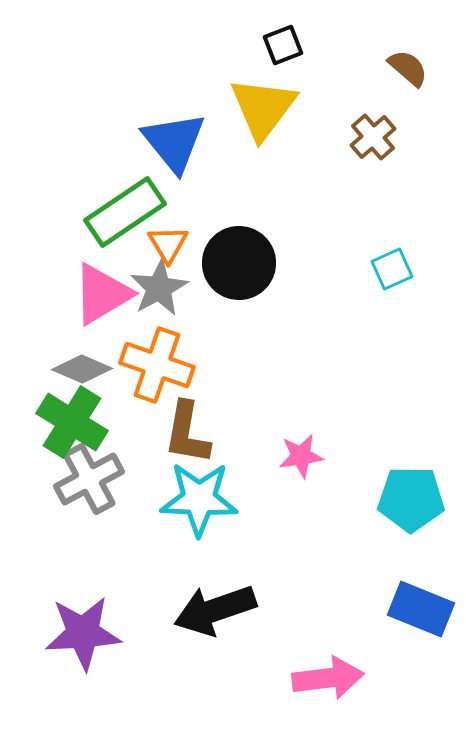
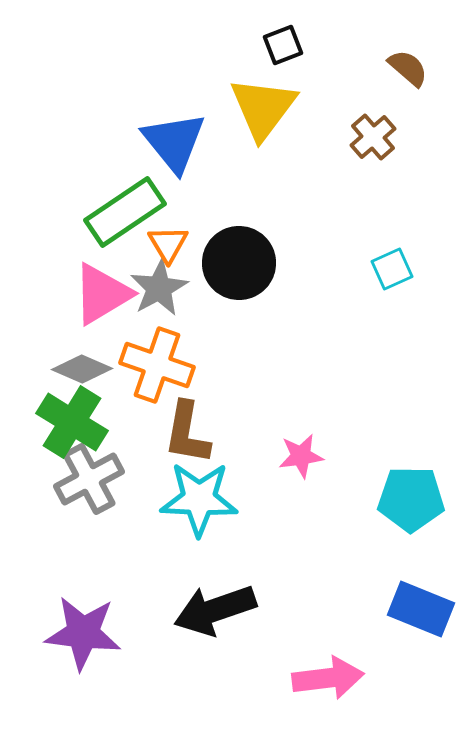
purple star: rotated 10 degrees clockwise
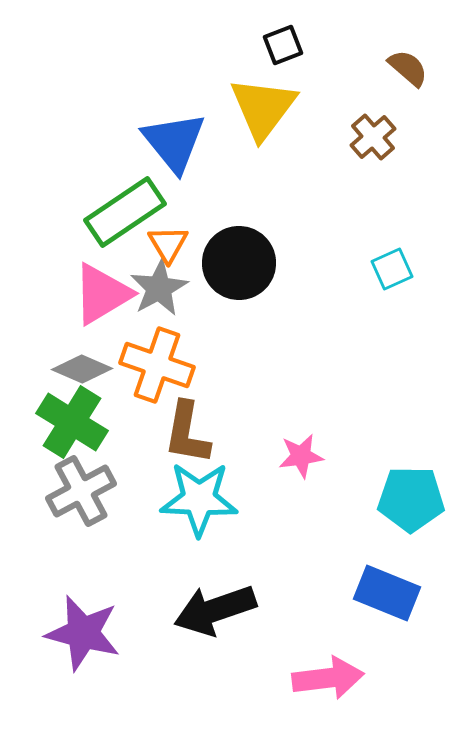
gray cross: moved 8 px left, 12 px down
blue rectangle: moved 34 px left, 16 px up
purple star: rotated 8 degrees clockwise
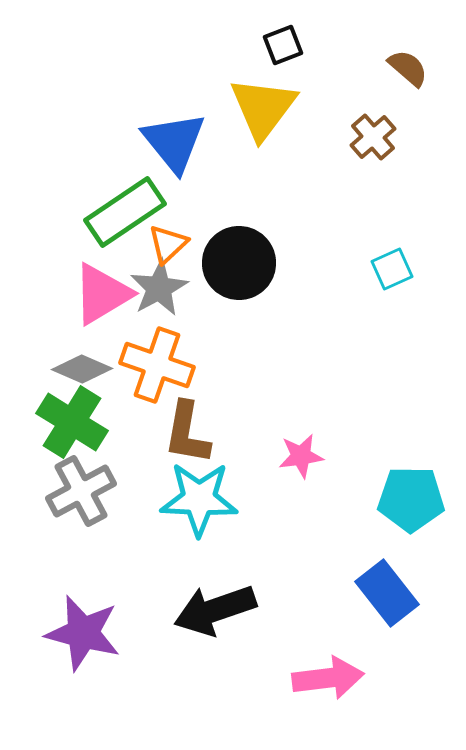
orange triangle: rotated 18 degrees clockwise
blue rectangle: rotated 30 degrees clockwise
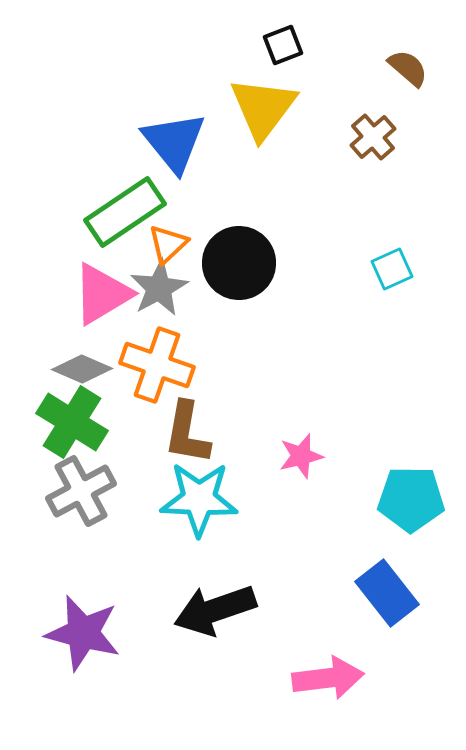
pink star: rotated 6 degrees counterclockwise
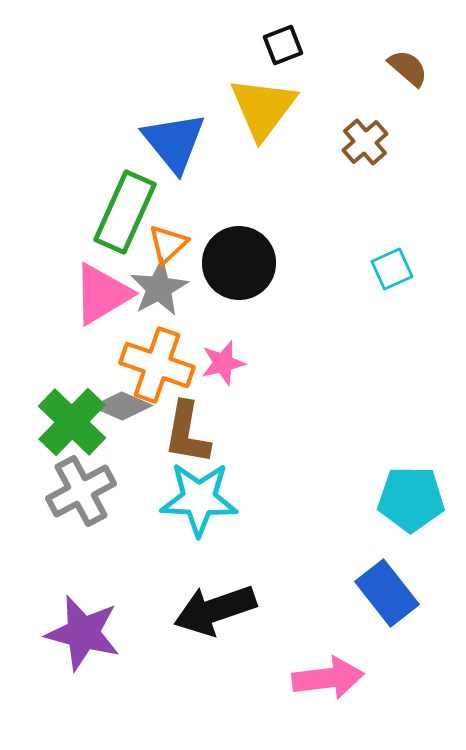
brown cross: moved 8 px left, 5 px down
green rectangle: rotated 32 degrees counterclockwise
gray diamond: moved 40 px right, 37 px down
green cross: rotated 12 degrees clockwise
pink star: moved 78 px left, 93 px up
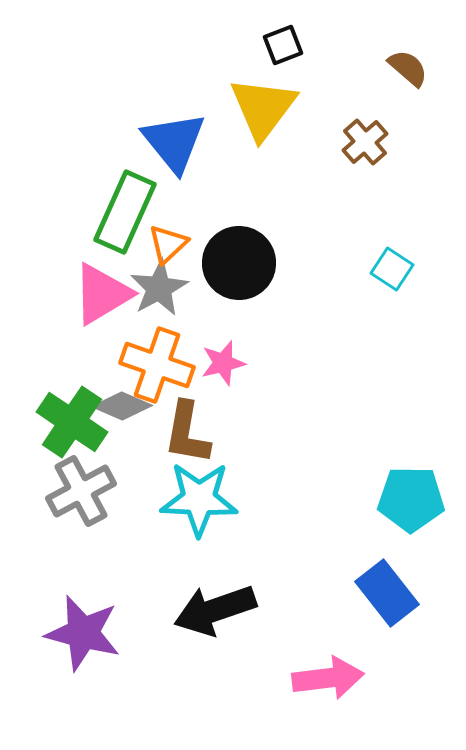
cyan square: rotated 33 degrees counterclockwise
green cross: rotated 10 degrees counterclockwise
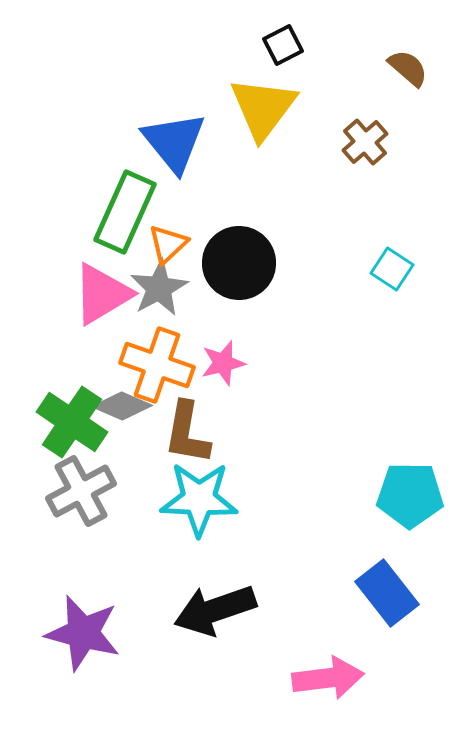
black square: rotated 6 degrees counterclockwise
cyan pentagon: moved 1 px left, 4 px up
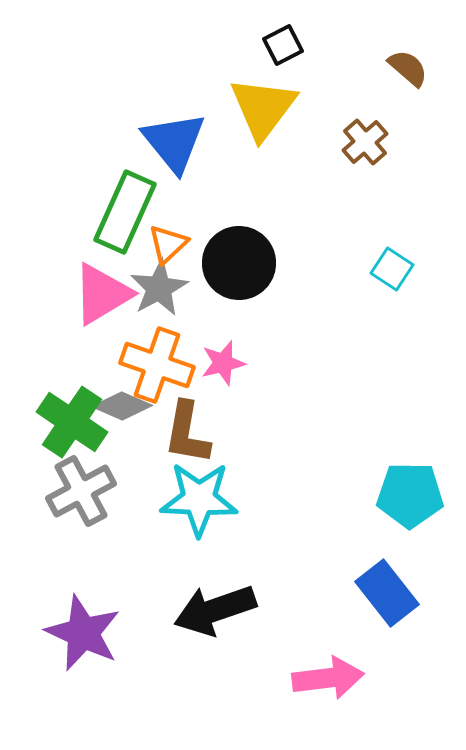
purple star: rotated 10 degrees clockwise
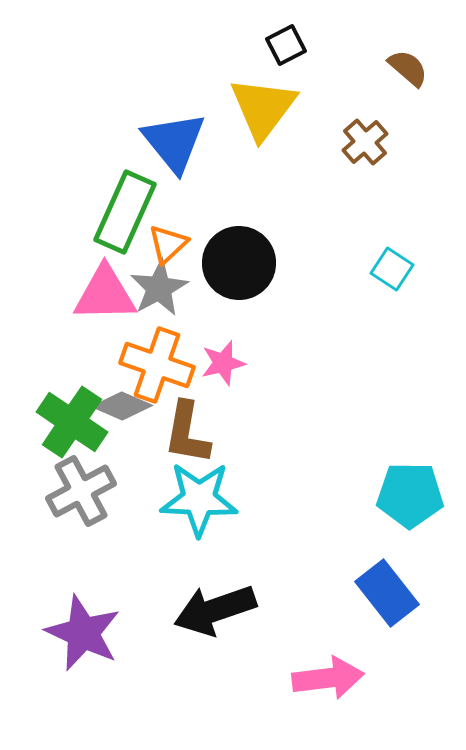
black square: moved 3 px right
pink triangle: moved 3 px right; rotated 30 degrees clockwise
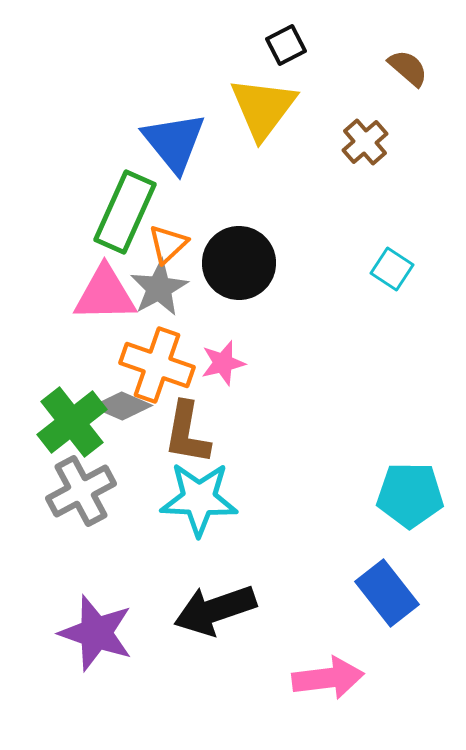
green cross: rotated 18 degrees clockwise
purple star: moved 13 px right; rotated 6 degrees counterclockwise
